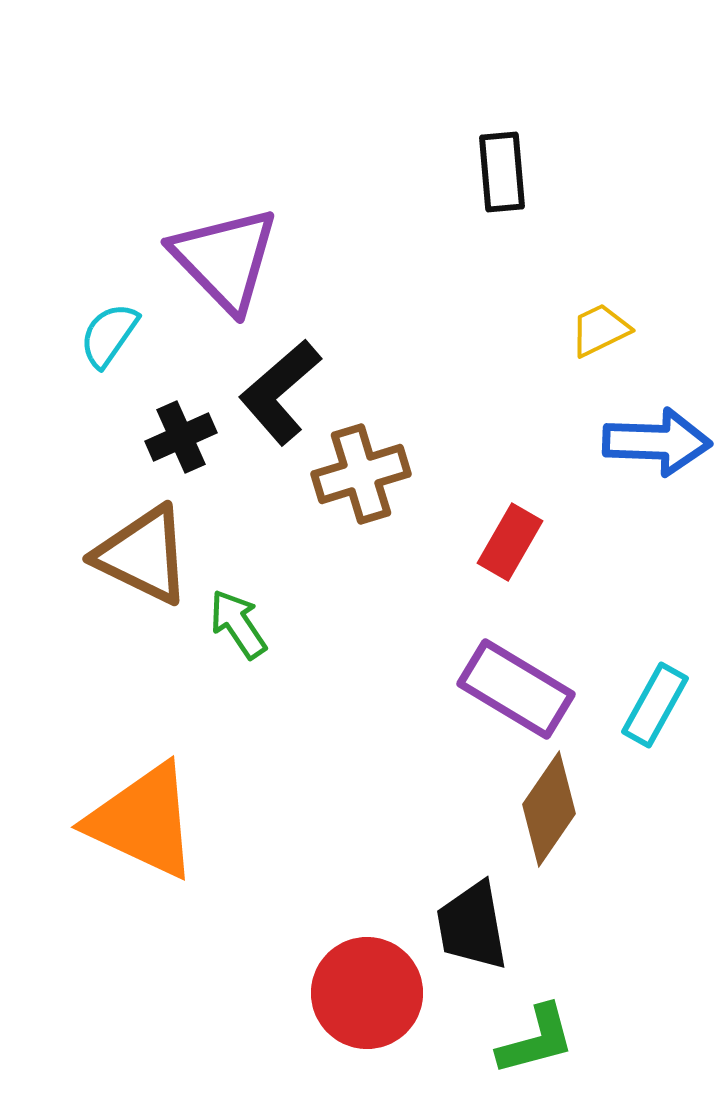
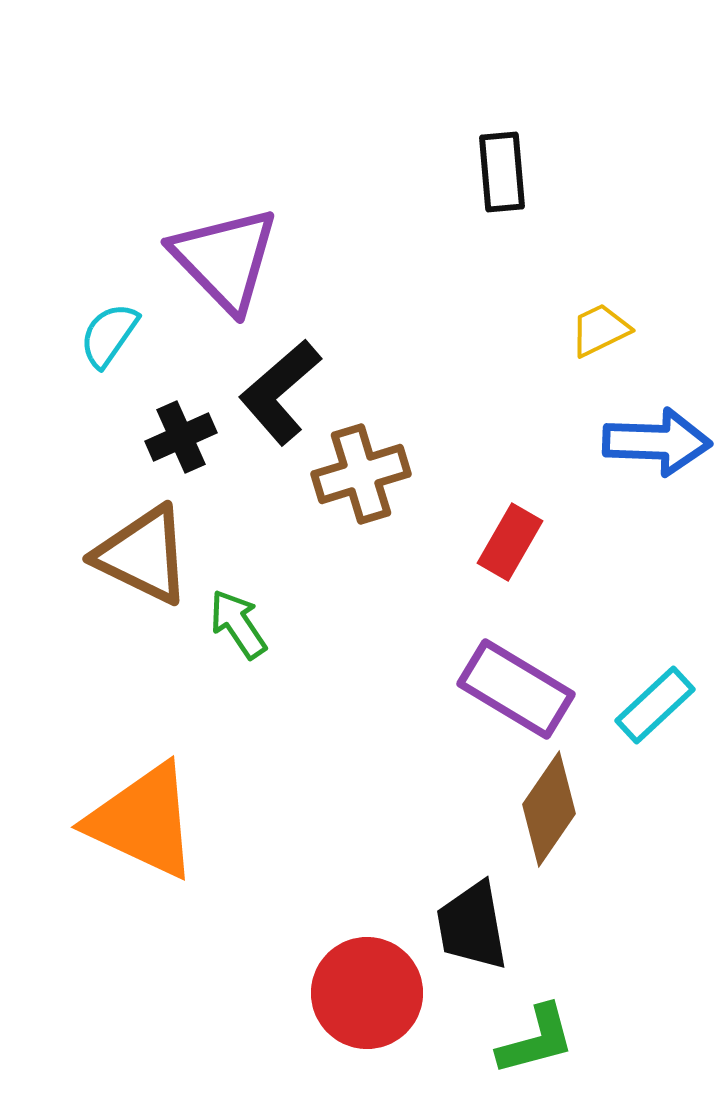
cyan rectangle: rotated 18 degrees clockwise
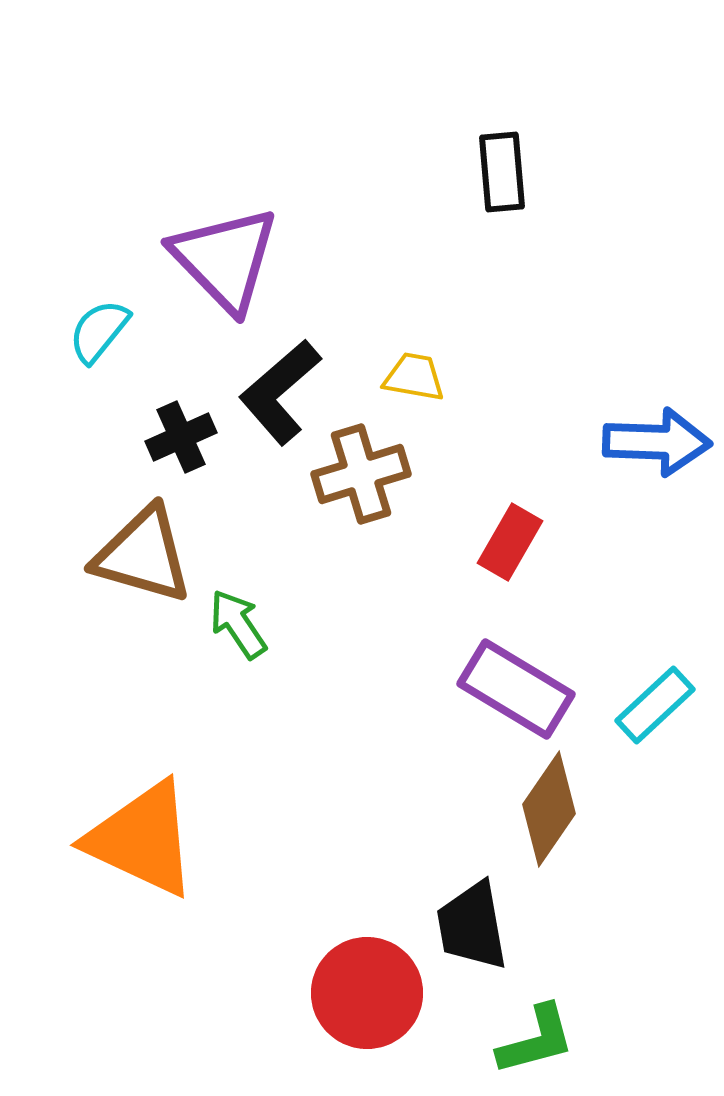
yellow trapezoid: moved 186 px left, 47 px down; rotated 36 degrees clockwise
cyan semicircle: moved 10 px left, 4 px up; rotated 4 degrees clockwise
brown triangle: rotated 10 degrees counterclockwise
orange triangle: moved 1 px left, 18 px down
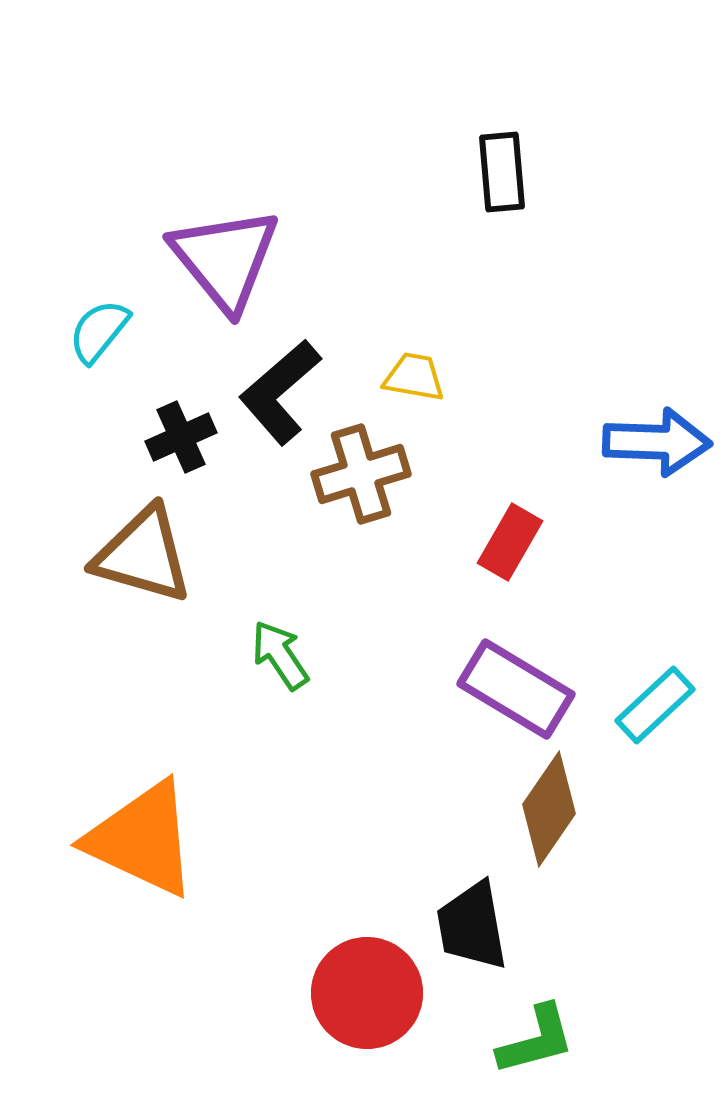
purple triangle: rotated 5 degrees clockwise
green arrow: moved 42 px right, 31 px down
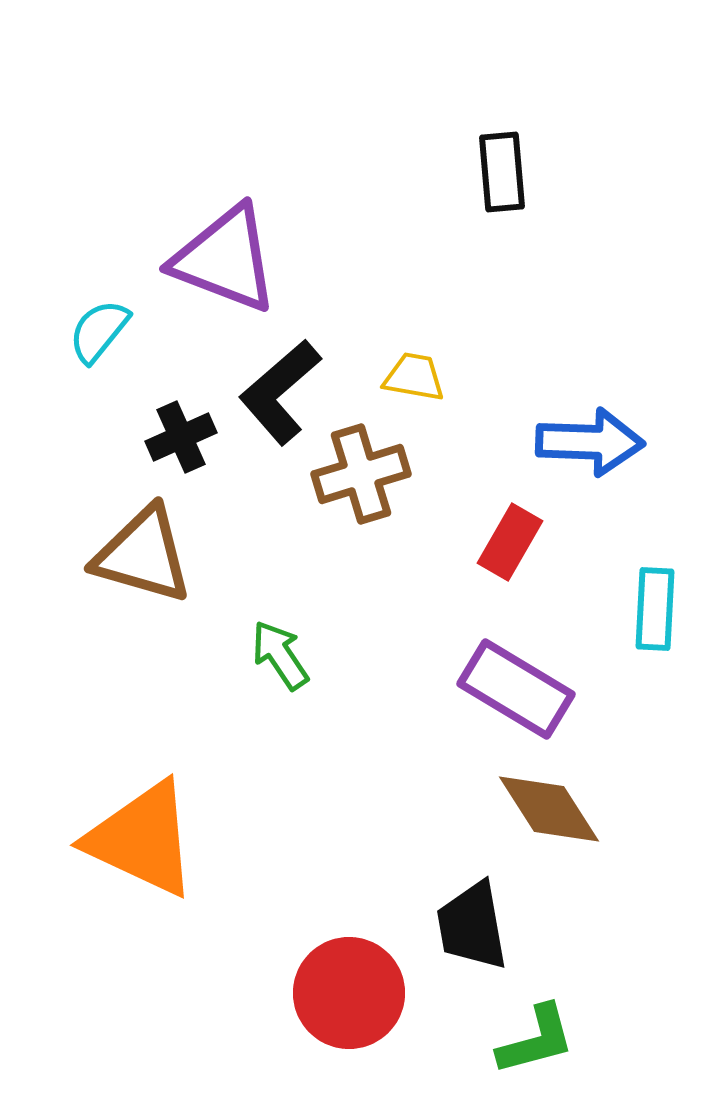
purple triangle: rotated 30 degrees counterclockwise
blue arrow: moved 67 px left
cyan rectangle: moved 96 px up; rotated 44 degrees counterclockwise
brown diamond: rotated 67 degrees counterclockwise
red circle: moved 18 px left
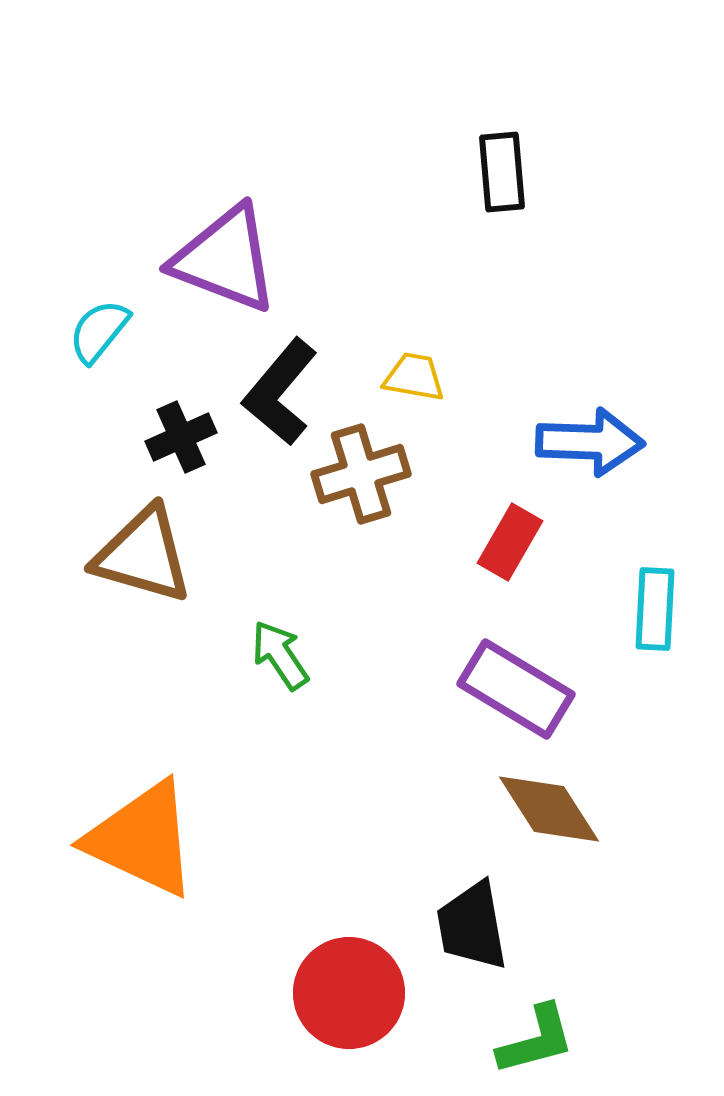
black L-shape: rotated 9 degrees counterclockwise
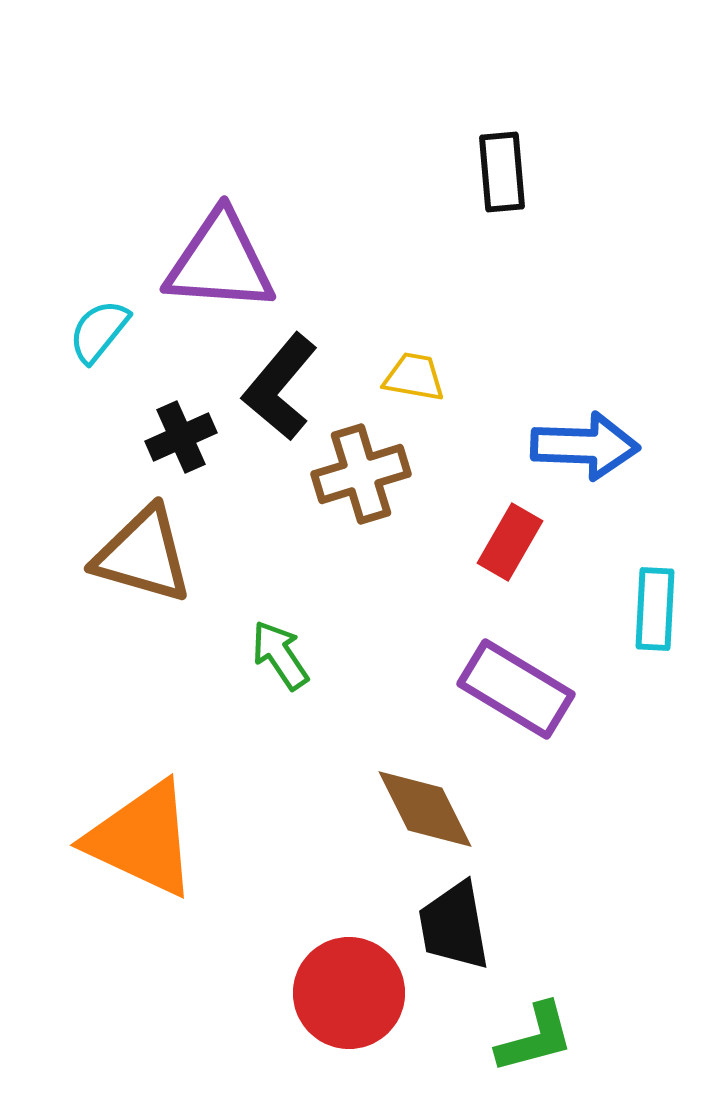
purple triangle: moved 5 px left, 3 px down; rotated 17 degrees counterclockwise
black L-shape: moved 5 px up
blue arrow: moved 5 px left, 4 px down
brown diamond: moved 124 px left; rotated 6 degrees clockwise
black trapezoid: moved 18 px left
green L-shape: moved 1 px left, 2 px up
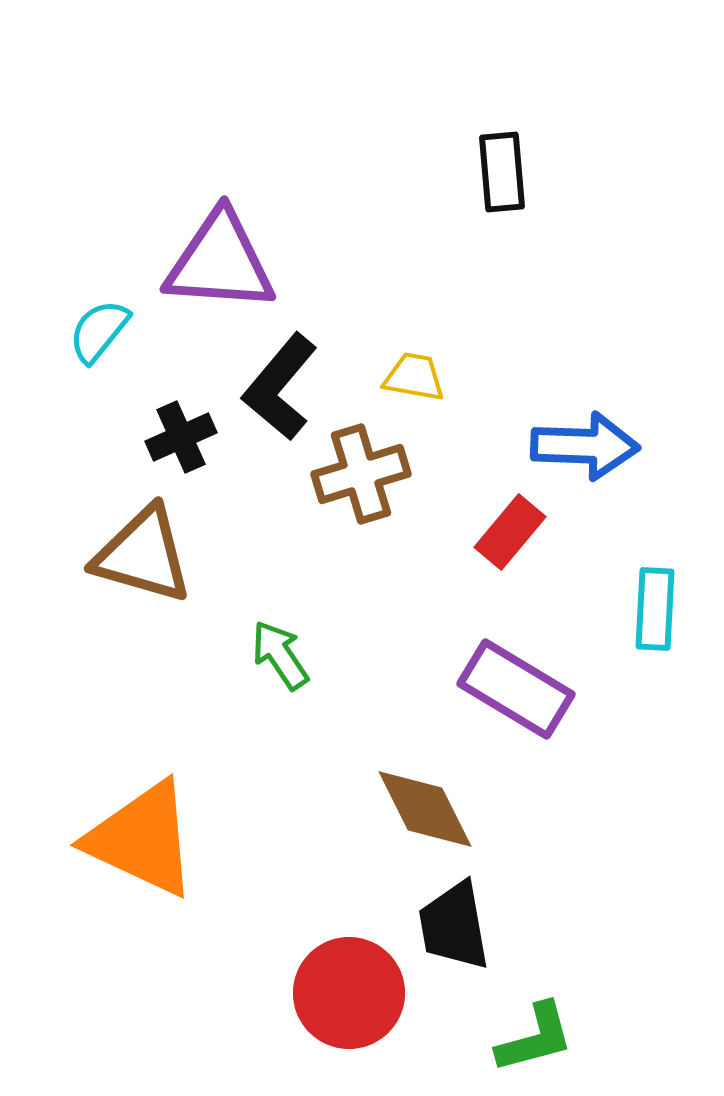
red rectangle: moved 10 px up; rotated 10 degrees clockwise
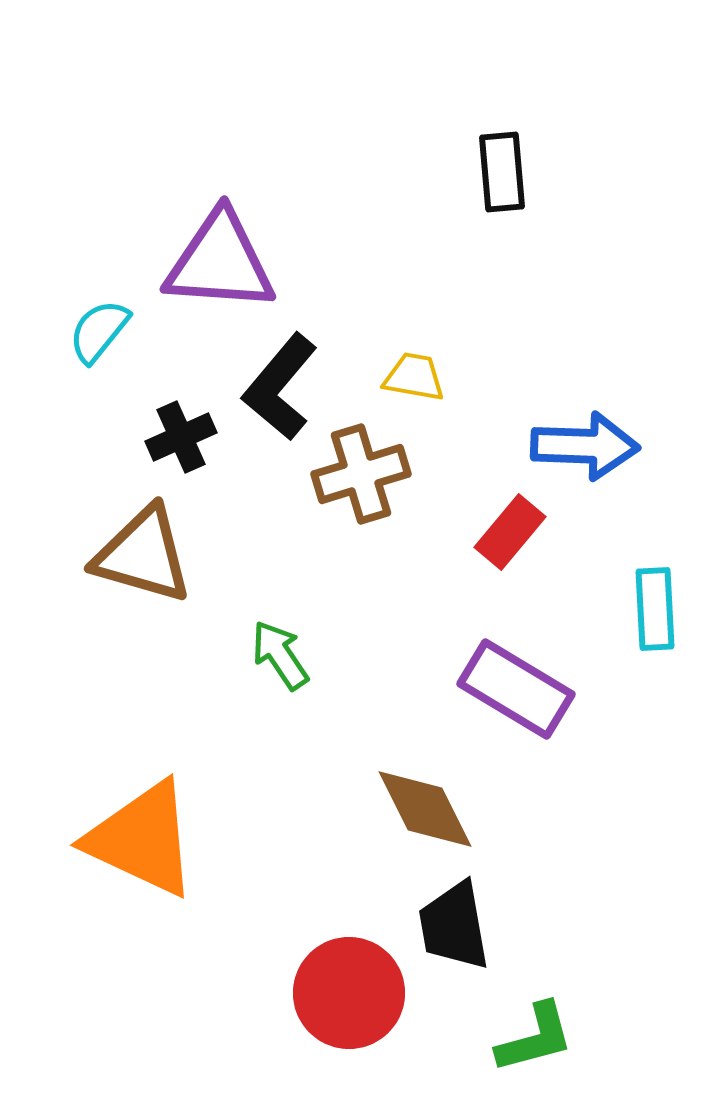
cyan rectangle: rotated 6 degrees counterclockwise
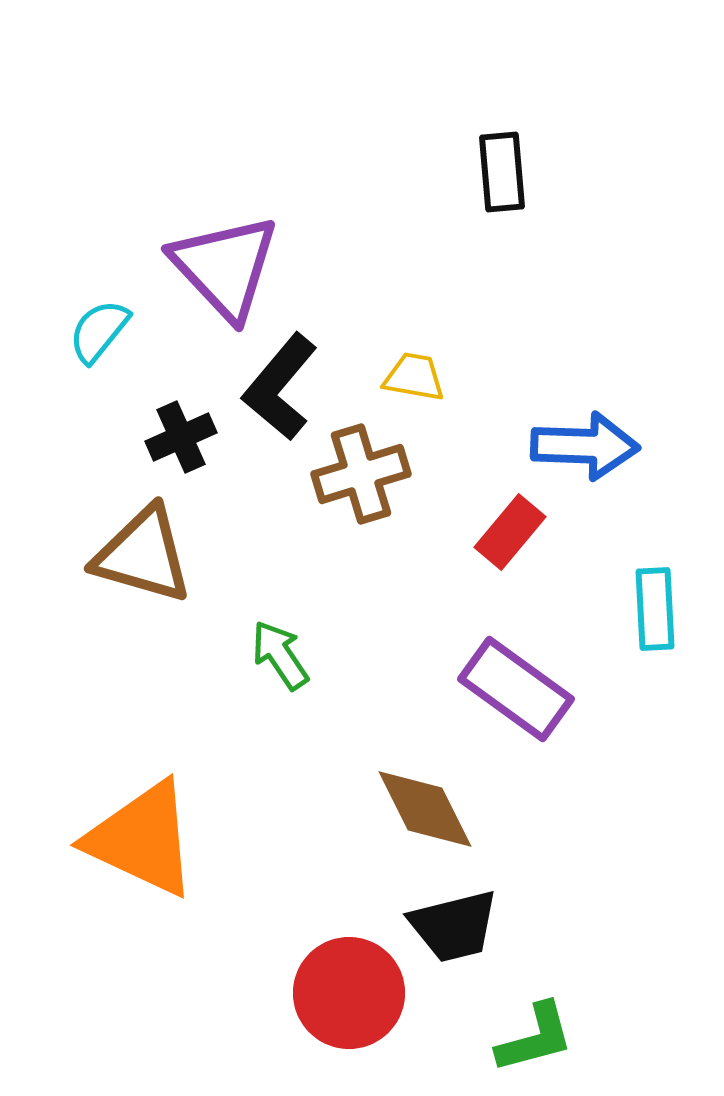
purple triangle: moved 5 px right, 5 px down; rotated 43 degrees clockwise
purple rectangle: rotated 5 degrees clockwise
black trapezoid: rotated 94 degrees counterclockwise
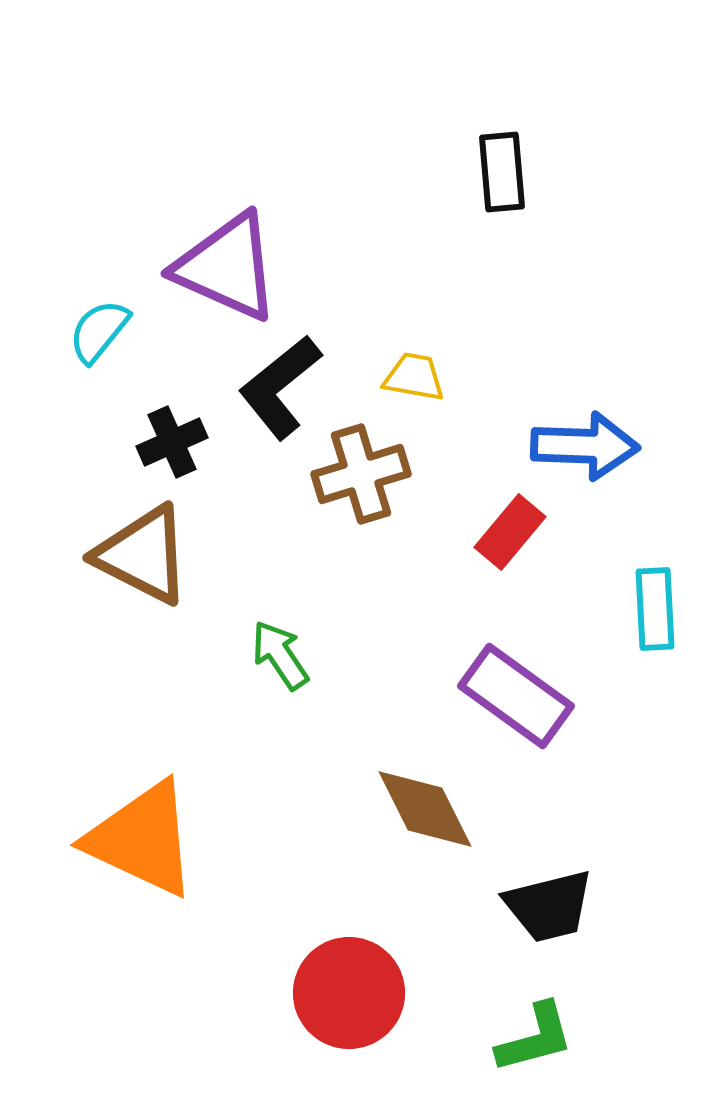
purple triangle: moved 2 px right; rotated 23 degrees counterclockwise
black L-shape: rotated 11 degrees clockwise
black cross: moved 9 px left, 5 px down
brown triangle: rotated 11 degrees clockwise
purple rectangle: moved 7 px down
black trapezoid: moved 95 px right, 20 px up
